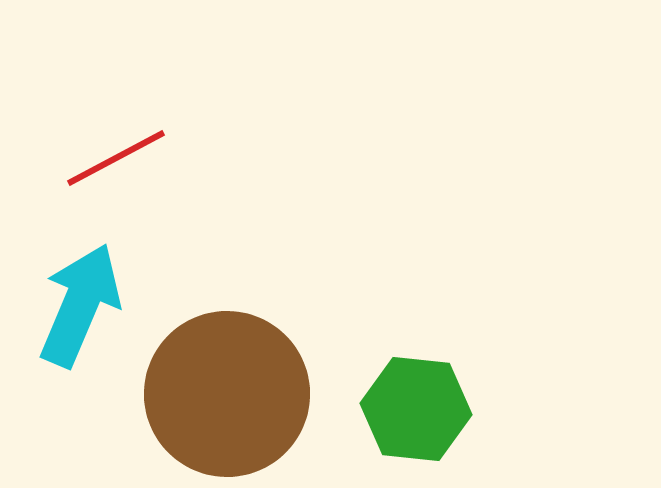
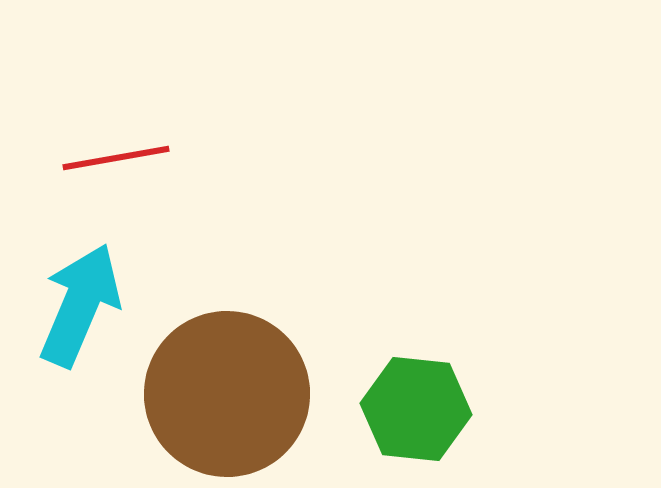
red line: rotated 18 degrees clockwise
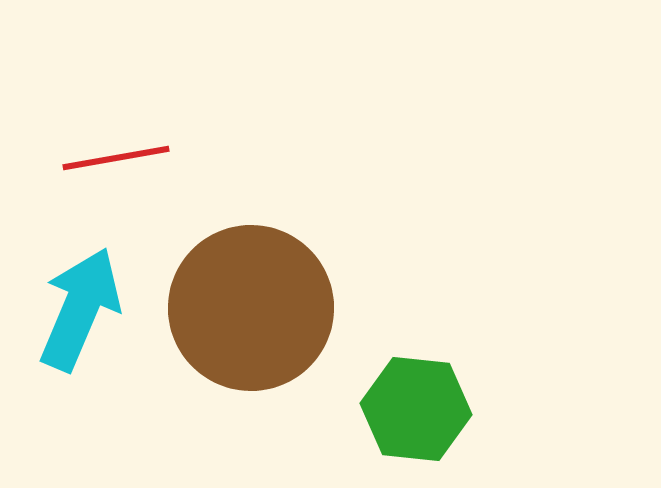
cyan arrow: moved 4 px down
brown circle: moved 24 px right, 86 px up
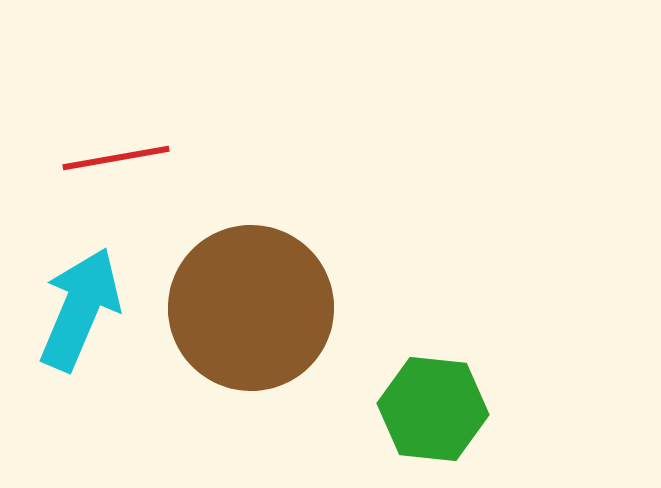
green hexagon: moved 17 px right
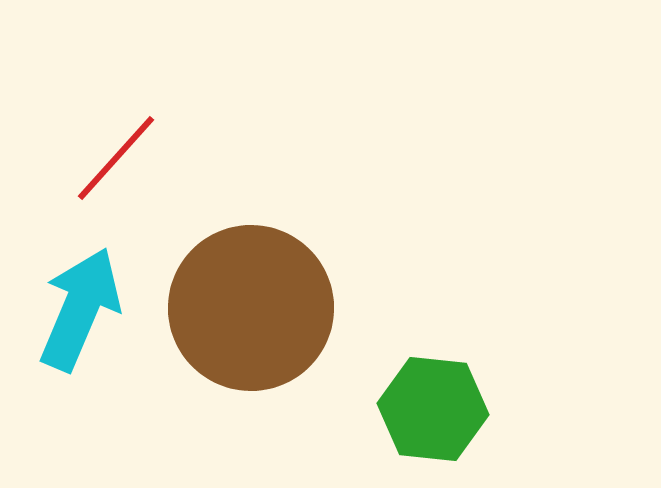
red line: rotated 38 degrees counterclockwise
